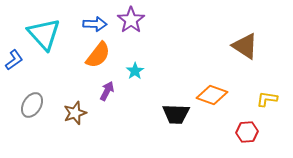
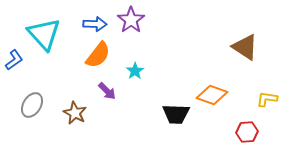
brown triangle: moved 1 px down
purple arrow: rotated 108 degrees clockwise
brown star: rotated 25 degrees counterclockwise
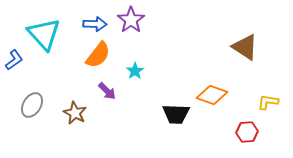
yellow L-shape: moved 1 px right, 3 px down
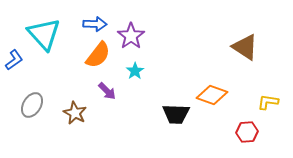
purple star: moved 16 px down
